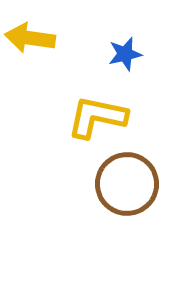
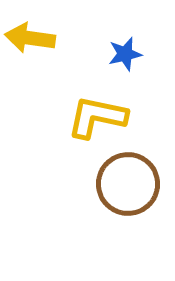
brown circle: moved 1 px right
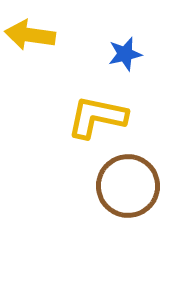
yellow arrow: moved 3 px up
brown circle: moved 2 px down
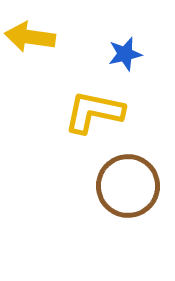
yellow arrow: moved 2 px down
yellow L-shape: moved 3 px left, 5 px up
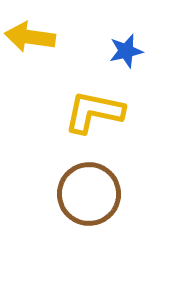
blue star: moved 1 px right, 3 px up
brown circle: moved 39 px left, 8 px down
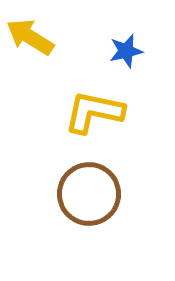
yellow arrow: rotated 24 degrees clockwise
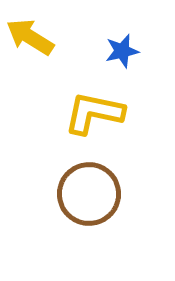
blue star: moved 4 px left
yellow L-shape: moved 1 px down
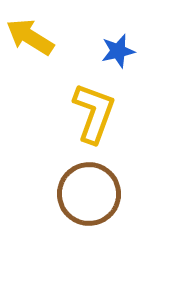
blue star: moved 4 px left
yellow L-shape: rotated 98 degrees clockwise
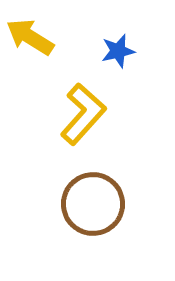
yellow L-shape: moved 11 px left, 1 px down; rotated 22 degrees clockwise
brown circle: moved 4 px right, 10 px down
